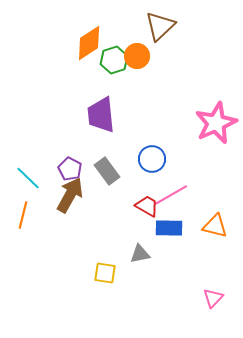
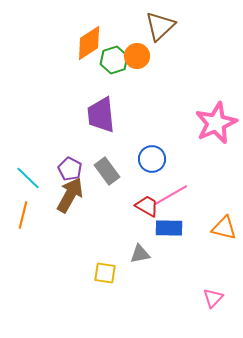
orange triangle: moved 9 px right, 2 px down
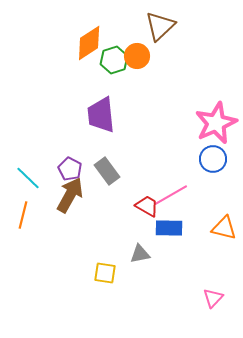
blue circle: moved 61 px right
